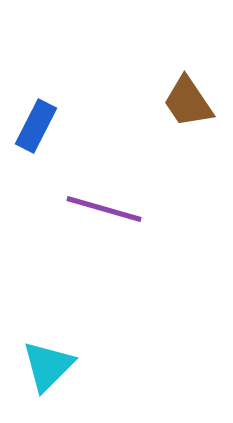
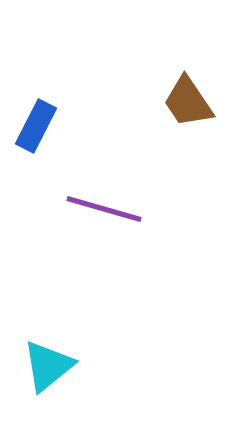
cyan triangle: rotated 6 degrees clockwise
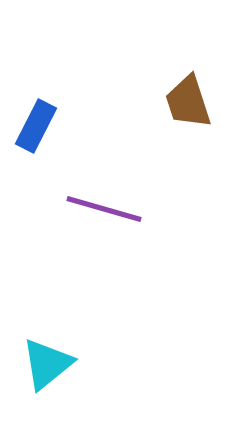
brown trapezoid: rotated 16 degrees clockwise
cyan triangle: moved 1 px left, 2 px up
